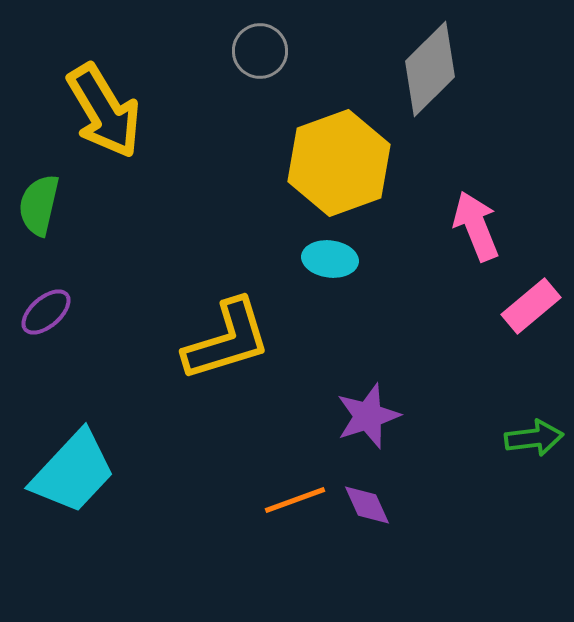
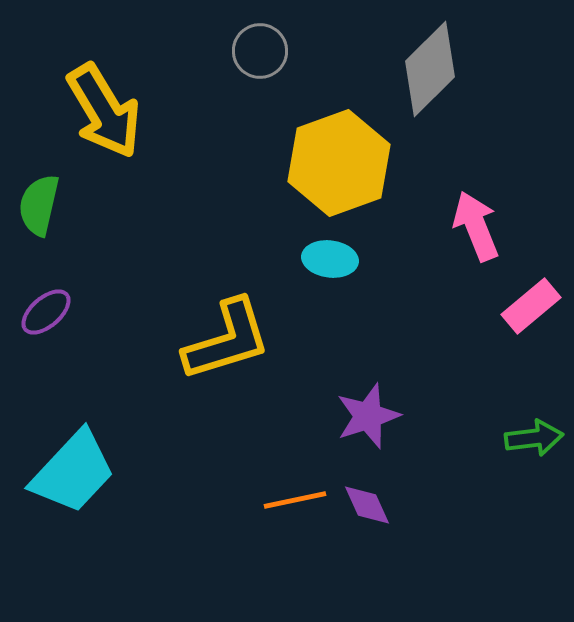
orange line: rotated 8 degrees clockwise
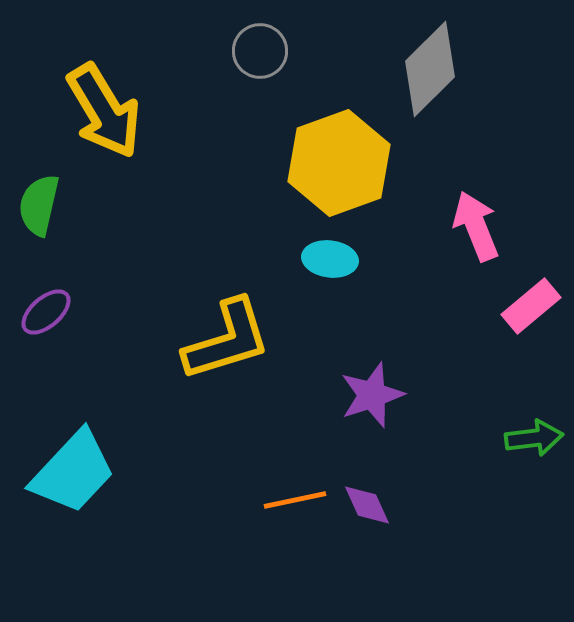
purple star: moved 4 px right, 21 px up
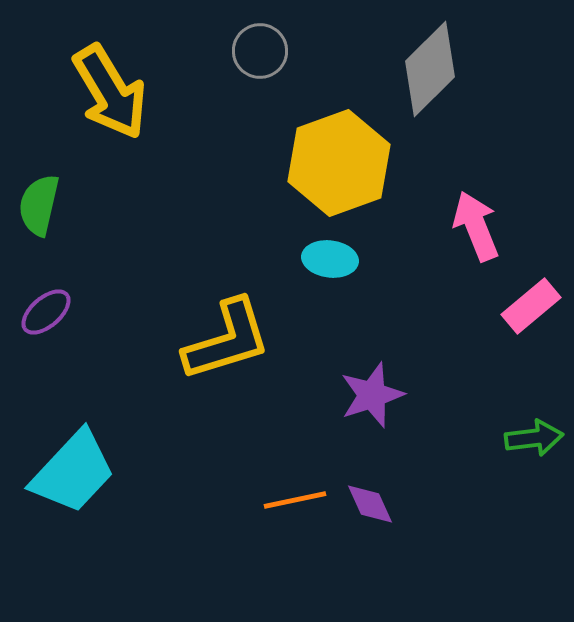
yellow arrow: moved 6 px right, 19 px up
purple diamond: moved 3 px right, 1 px up
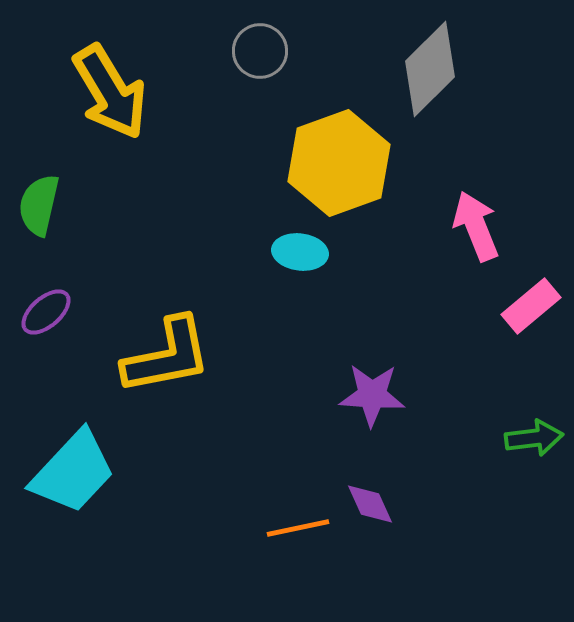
cyan ellipse: moved 30 px left, 7 px up
yellow L-shape: moved 60 px left, 16 px down; rotated 6 degrees clockwise
purple star: rotated 22 degrees clockwise
orange line: moved 3 px right, 28 px down
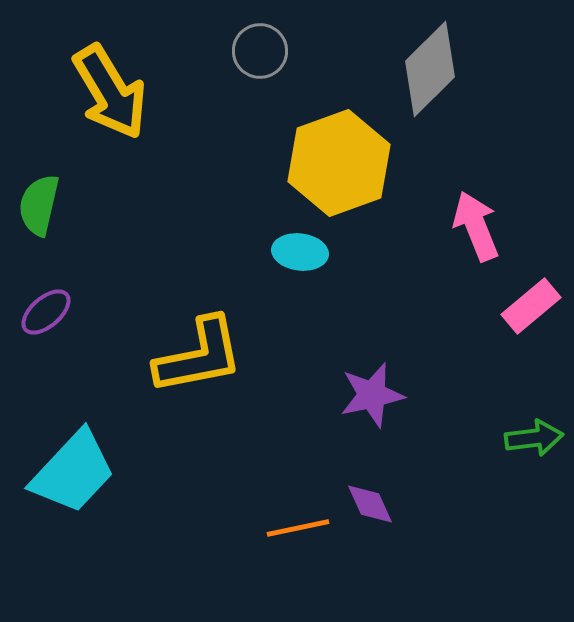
yellow L-shape: moved 32 px right
purple star: rotated 16 degrees counterclockwise
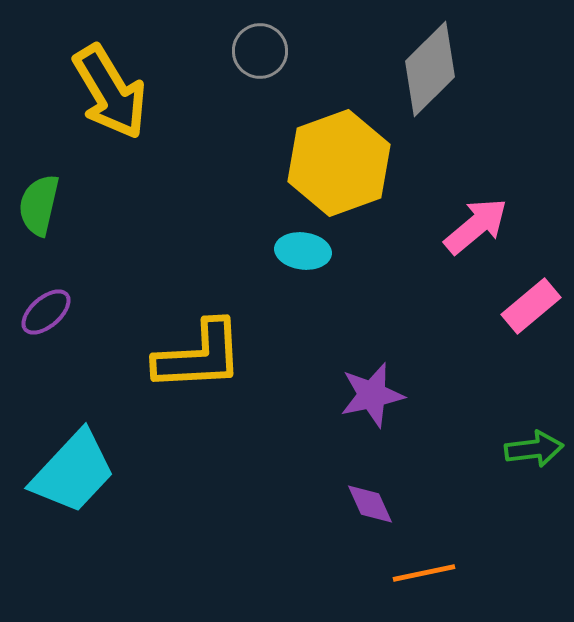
pink arrow: rotated 72 degrees clockwise
cyan ellipse: moved 3 px right, 1 px up
yellow L-shape: rotated 8 degrees clockwise
green arrow: moved 11 px down
orange line: moved 126 px right, 45 px down
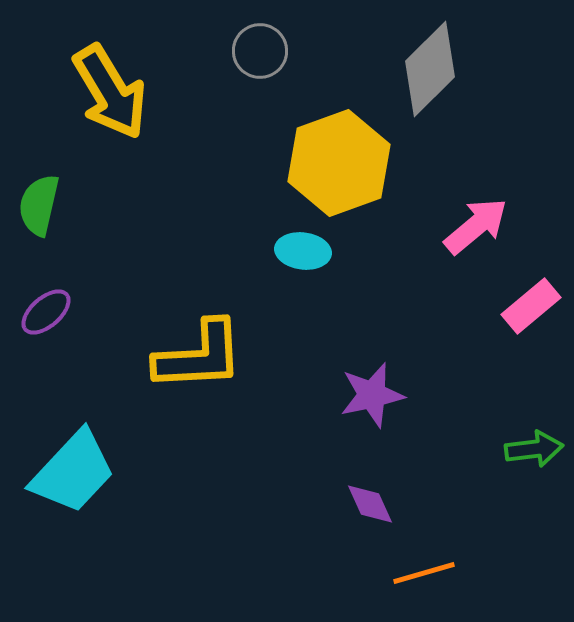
orange line: rotated 4 degrees counterclockwise
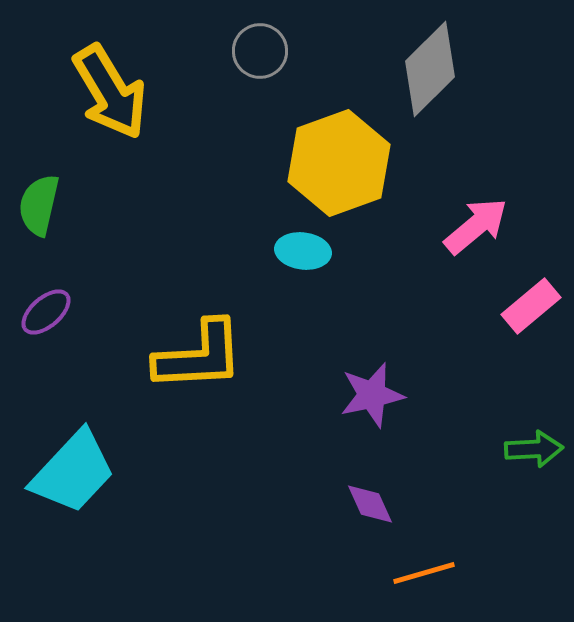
green arrow: rotated 4 degrees clockwise
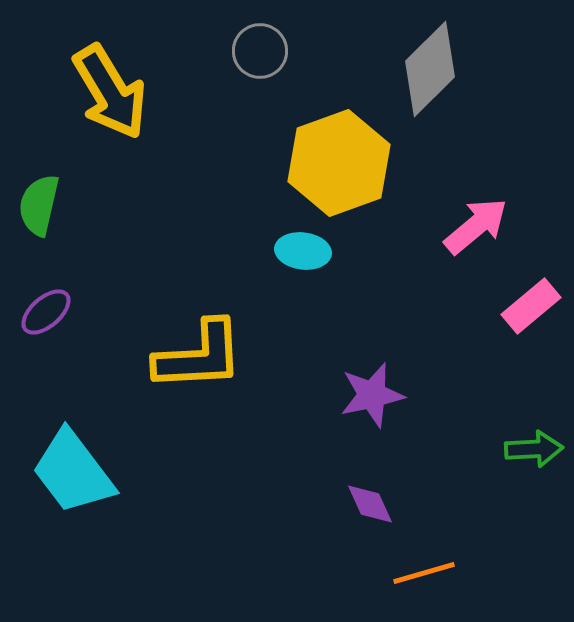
cyan trapezoid: rotated 100 degrees clockwise
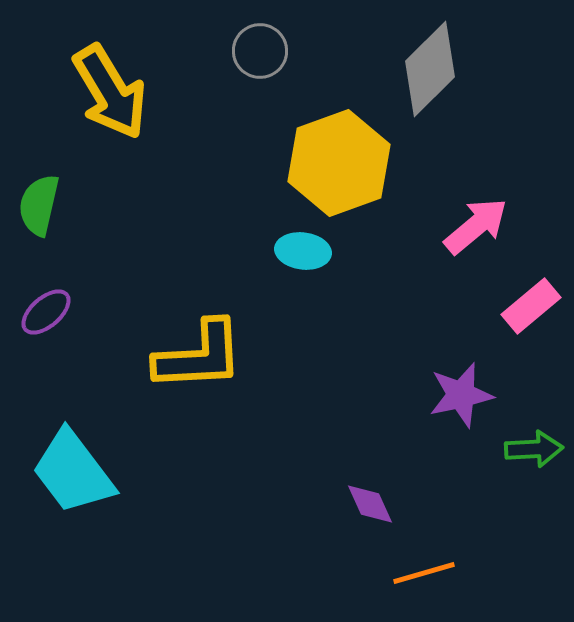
purple star: moved 89 px right
